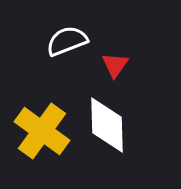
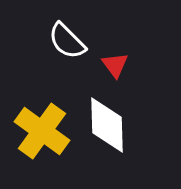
white semicircle: rotated 114 degrees counterclockwise
red triangle: rotated 12 degrees counterclockwise
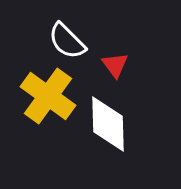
white diamond: moved 1 px right, 1 px up
yellow cross: moved 6 px right, 35 px up
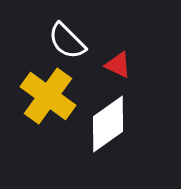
red triangle: moved 3 px right; rotated 28 degrees counterclockwise
white diamond: rotated 56 degrees clockwise
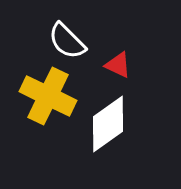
yellow cross: rotated 10 degrees counterclockwise
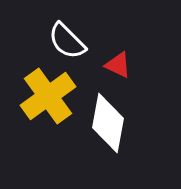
yellow cross: rotated 28 degrees clockwise
white diamond: moved 1 px up; rotated 44 degrees counterclockwise
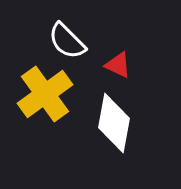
yellow cross: moved 3 px left, 2 px up
white diamond: moved 6 px right
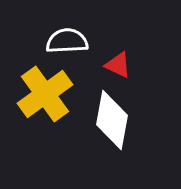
white semicircle: rotated 132 degrees clockwise
white diamond: moved 2 px left, 3 px up
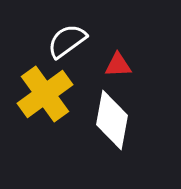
white semicircle: rotated 33 degrees counterclockwise
red triangle: rotated 28 degrees counterclockwise
